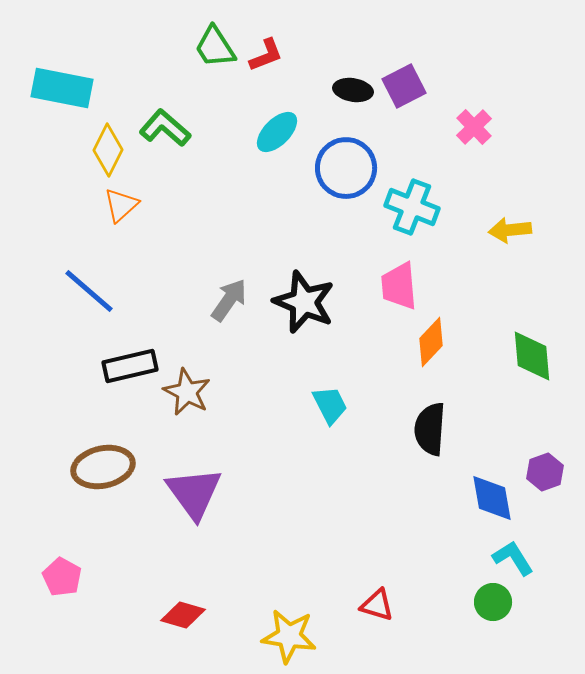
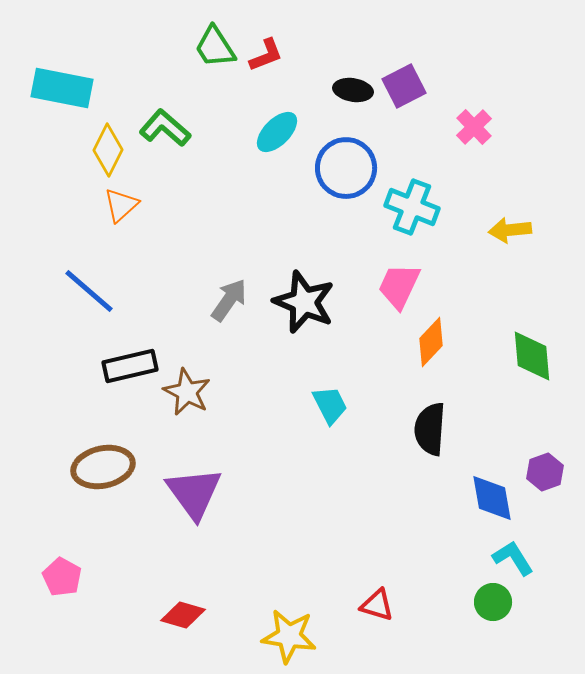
pink trapezoid: rotated 30 degrees clockwise
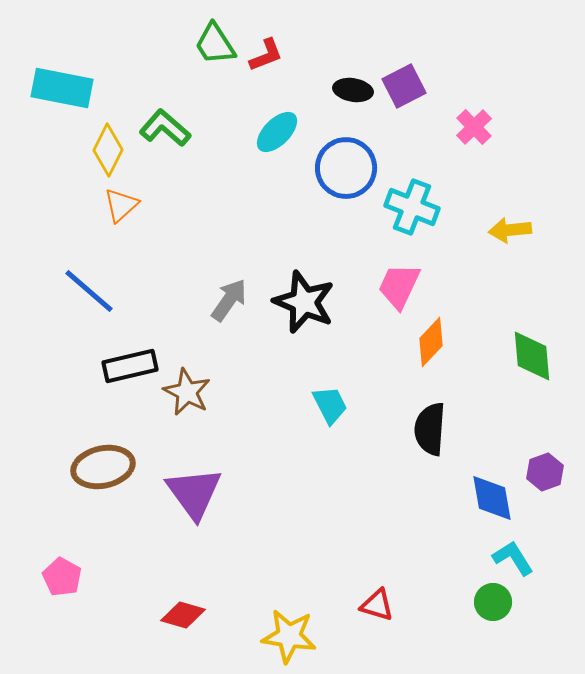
green trapezoid: moved 3 px up
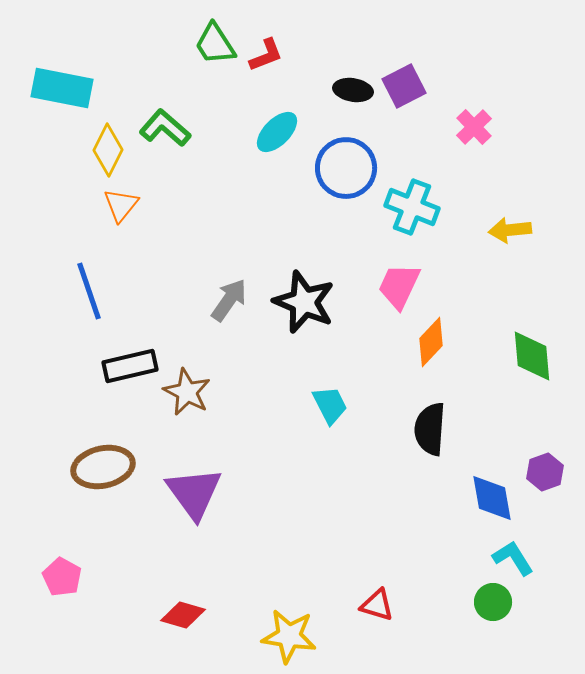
orange triangle: rotated 9 degrees counterclockwise
blue line: rotated 30 degrees clockwise
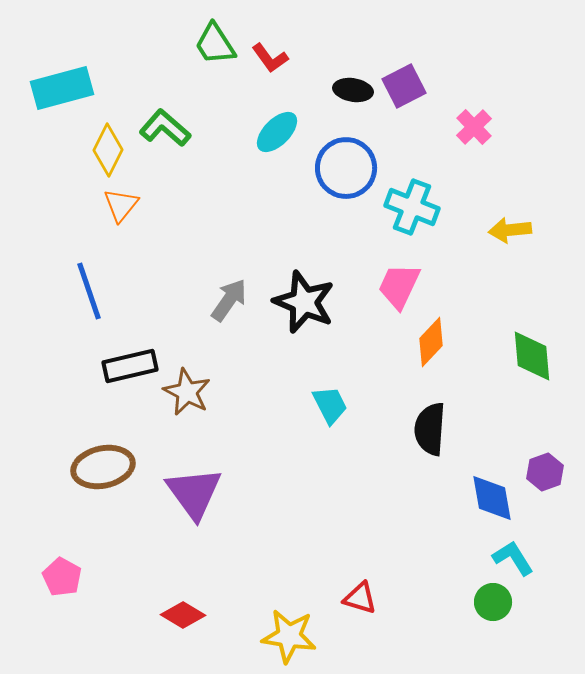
red L-shape: moved 4 px right, 3 px down; rotated 75 degrees clockwise
cyan rectangle: rotated 26 degrees counterclockwise
red triangle: moved 17 px left, 7 px up
red diamond: rotated 15 degrees clockwise
